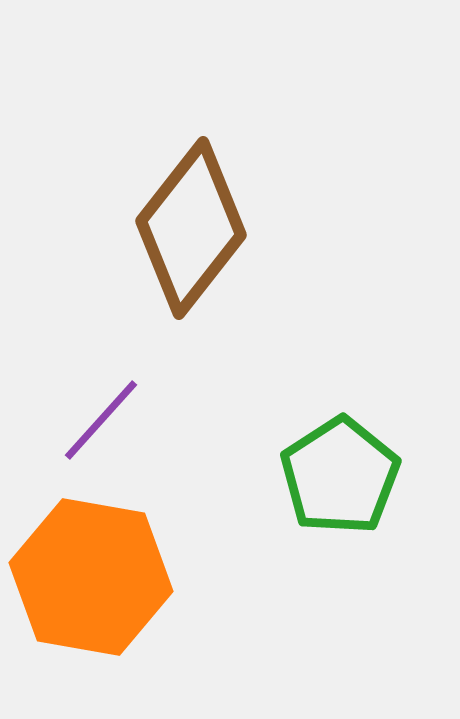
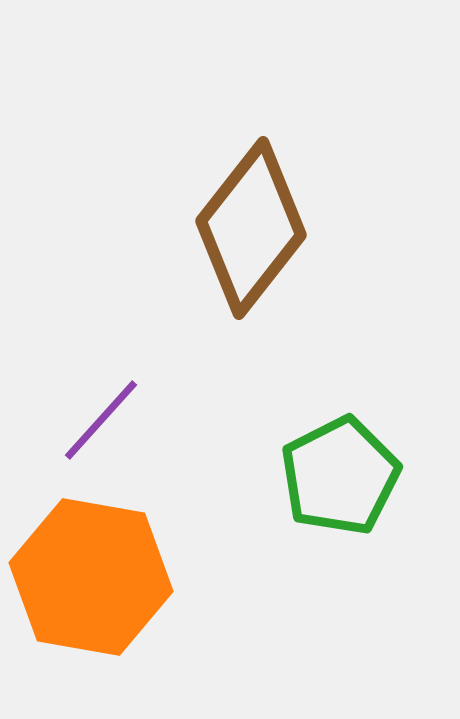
brown diamond: moved 60 px right
green pentagon: rotated 6 degrees clockwise
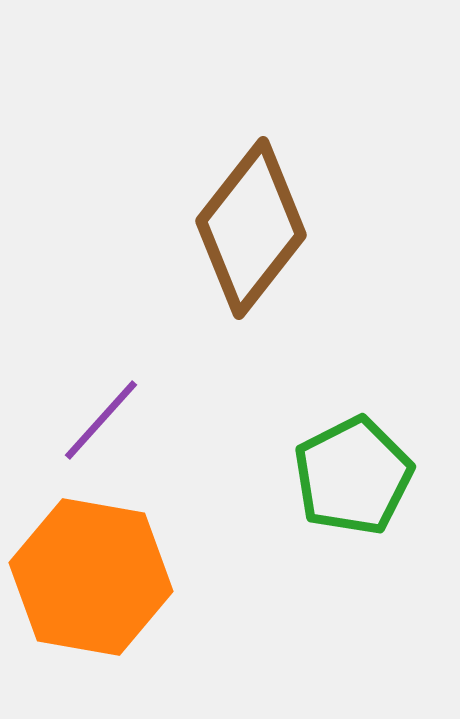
green pentagon: moved 13 px right
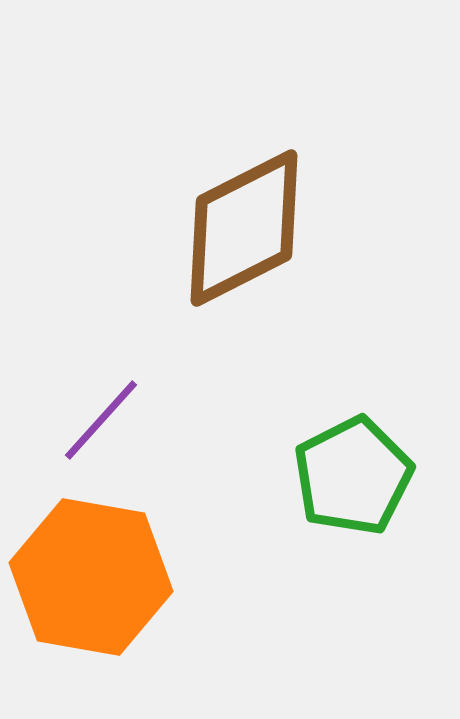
brown diamond: moved 7 px left; rotated 25 degrees clockwise
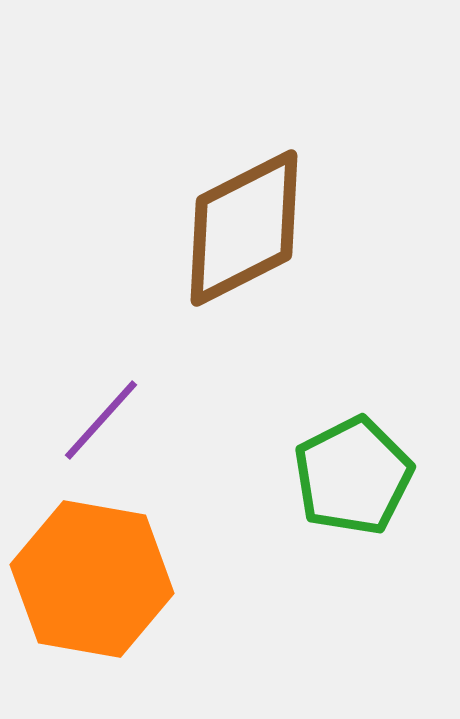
orange hexagon: moved 1 px right, 2 px down
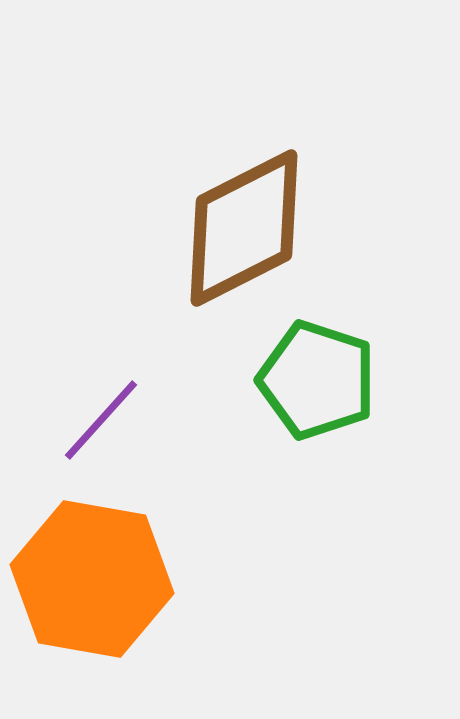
green pentagon: moved 36 px left, 96 px up; rotated 27 degrees counterclockwise
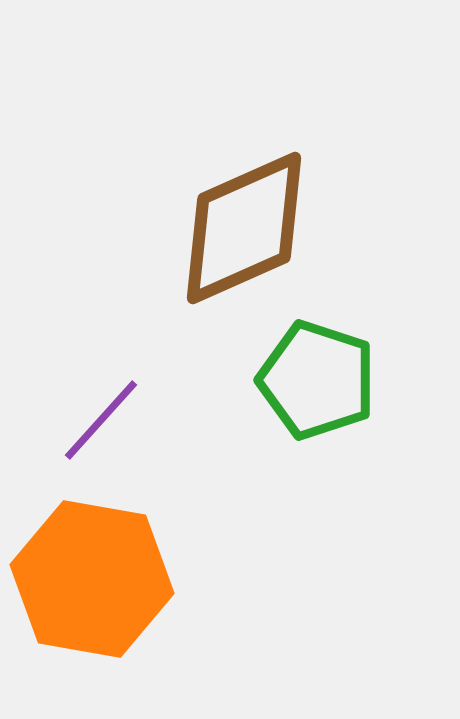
brown diamond: rotated 3 degrees clockwise
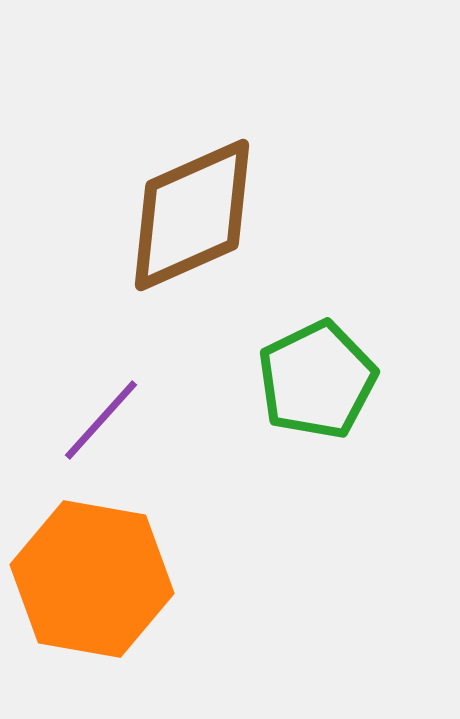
brown diamond: moved 52 px left, 13 px up
green pentagon: rotated 28 degrees clockwise
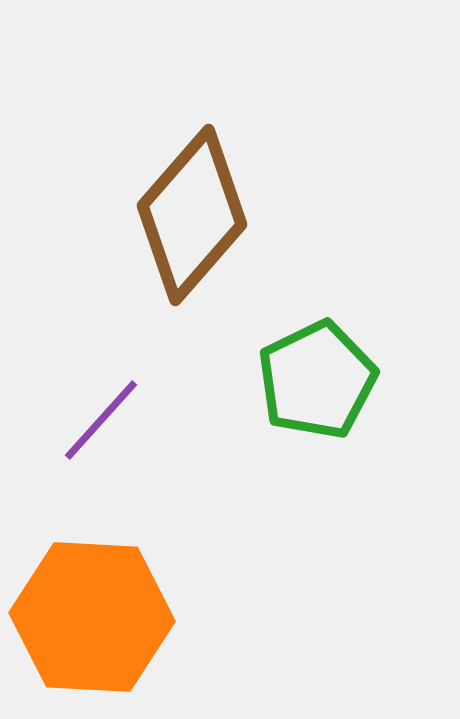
brown diamond: rotated 25 degrees counterclockwise
orange hexagon: moved 38 px down; rotated 7 degrees counterclockwise
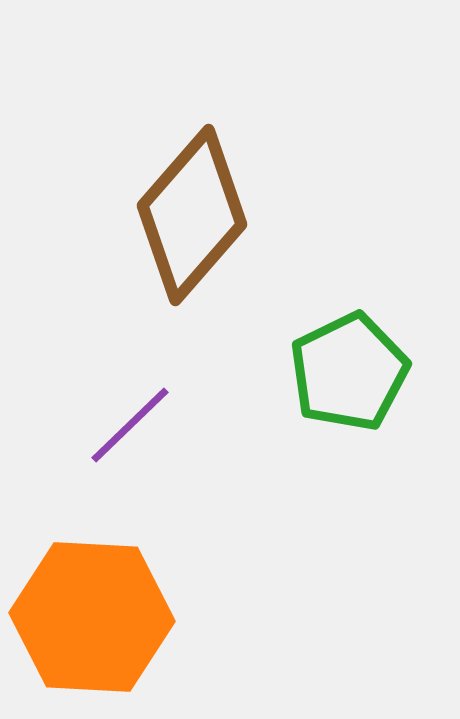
green pentagon: moved 32 px right, 8 px up
purple line: moved 29 px right, 5 px down; rotated 4 degrees clockwise
